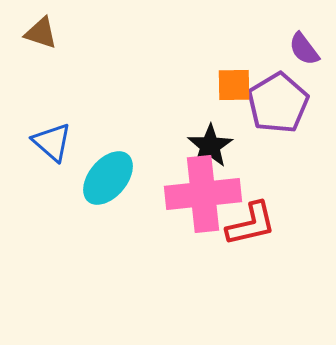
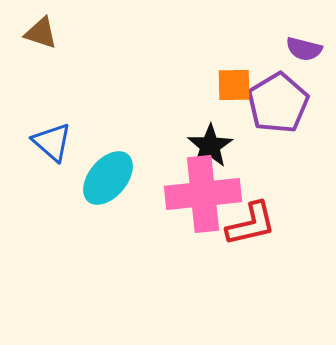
purple semicircle: rotated 39 degrees counterclockwise
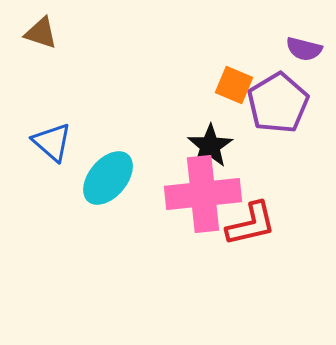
orange square: rotated 24 degrees clockwise
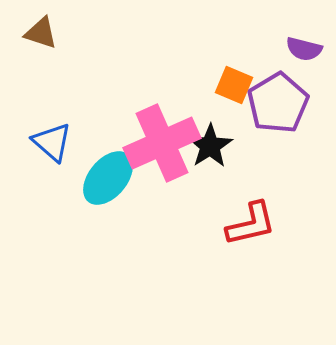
pink cross: moved 41 px left, 51 px up; rotated 18 degrees counterclockwise
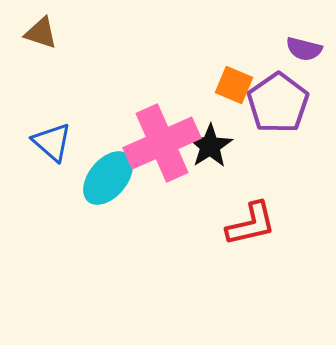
purple pentagon: rotated 4 degrees counterclockwise
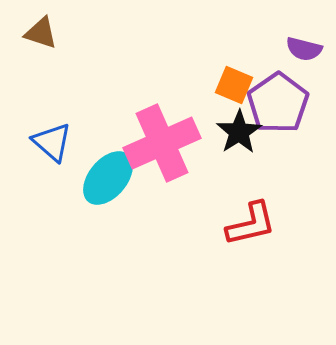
black star: moved 29 px right, 14 px up
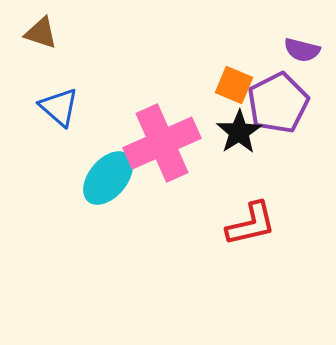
purple semicircle: moved 2 px left, 1 px down
purple pentagon: rotated 8 degrees clockwise
blue triangle: moved 7 px right, 35 px up
